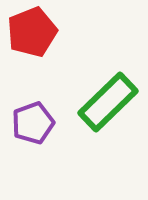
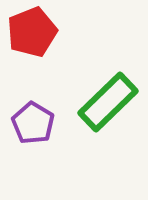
purple pentagon: rotated 21 degrees counterclockwise
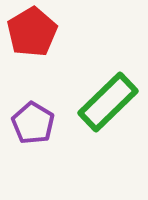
red pentagon: rotated 9 degrees counterclockwise
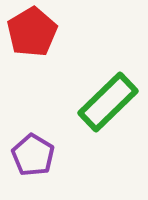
purple pentagon: moved 32 px down
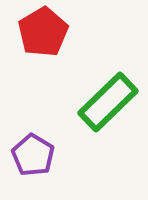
red pentagon: moved 11 px right
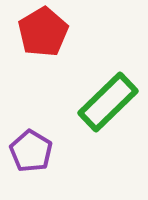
purple pentagon: moved 2 px left, 4 px up
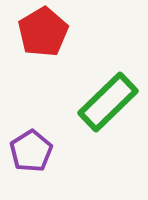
purple pentagon: rotated 9 degrees clockwise
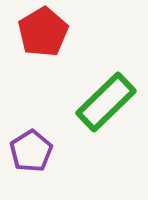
green rectangle: moved 2 px left
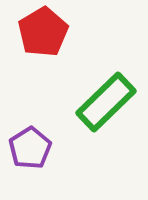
purple pentagon: moved 1 px left, 3 px up
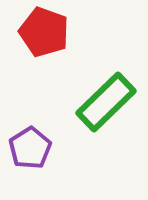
red pentagon: moved 1 px right; rotated 21 degrees counterclockwise
